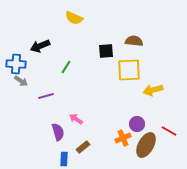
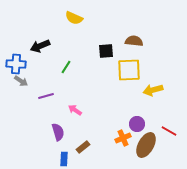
pink arrow: moved 1 px left, 9 px up
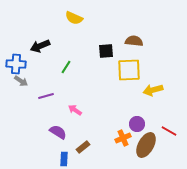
purple semicircle: rotated 42 degrees counterclockwise
